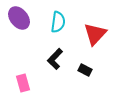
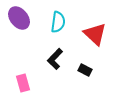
red triangle: rotated 30 degrees counterclockwise
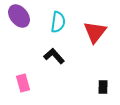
purple ellipse: moved 2 px up
red triangle: moved 2 px up; rotated 25 degrees clockwise
black L-shape: moved 1 px left, 3 px up; rotated 95 degrees clockwise
black rectangle: moved 18 px right, 17 px down; rotated 64 degrees clockwise
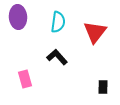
purple ellipse: moved 1 px left, 1 px down; rotated 35 degrees clockwise
black L-shape: moved 3 px right, 1 px down
pink rectangle: moved 2 px right, 4 px up
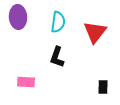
black L-shape: rotated 120 degrees counterclockwise
pink rectangle: moved 1 px right, 3 px down; rotated 72 degrees counterclockwise
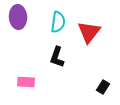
red triangle: moved 6 px left
black rectangle: rotated 32 degrees clockwise
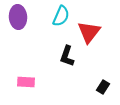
cyan semicircle: moved 3 px right, 6 px up; rotated 15 degrees clockwise
black L-shape: moved 10 px right, 1 px up
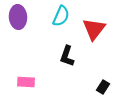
red triangle: moved 5 px right, 3 px up
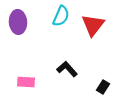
purple ellipse: moved 5 px down
red triangle: moved 1 px left, 4 px up
black L-shape: moved 13 px down; rotated 120 degrees clockwise
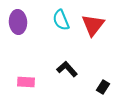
cyan semicircle: moved 4 px down; rotated 135 degrees clockwise
